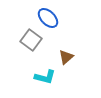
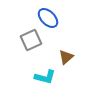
gray square: rotated 30 degrees clockwise
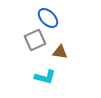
gray square: moved 4 px right
brown triangle: moved 6 px left, 5 px up; rotated 49 degrees clockwise
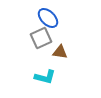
gray square: moved 6 px right, 2 px up
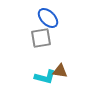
gray square: rotated 15 degrees clockwise
brown triangle: moved 19 px down
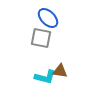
gray square: rotated 20 degrees clockwise
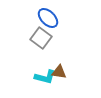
gray square: rotated 25 degrees clockwise
brown triangle: moved 1 px left, 1 px down
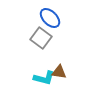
blue ellipse: moved 2 px right
cyan L-shape: moved 1 px left, 1 px down
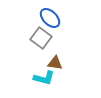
brown triangle: moved 4 px left, 9 px up
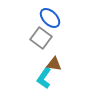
brown triangle: moved 1 px left, 1 px down
cyan L-shape: rotated 110 degrees clockwise
